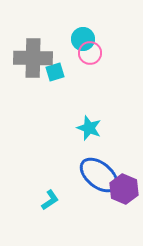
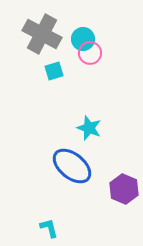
gray cross: moved 9 px right, 24 px up; rotated 27 degrees clockwise
cyan square: moved 1 px left, 1 px up
blue ellipse: moved 27 px left, 9 px up
cyan L-shape: moved 1 px left, 28 px down; rotated 70 degrees counterclockwise
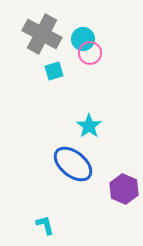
cyan star: moved 2 px up; rotated 15 degrees clockwise
blue ellipse: moved 1 px right, 2 px up
cyan L-shape: moved 4 px left, 3 px up
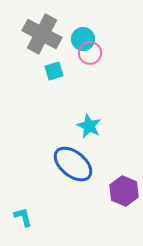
cyan star: rotated 10 degrees counterclockwise
purple hexagon: moved 2 px down
cyan L-shape: moved 22 px left, 8 px up
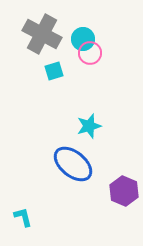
cyan star: rotated 30 degrees clockwise
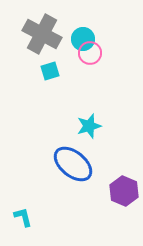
cyan square: moved 4 px left
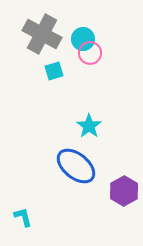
cyan square: moved 4 px right
cyan star: rotated 20 degrees counterclockwise
blue ellipse: moved 3 px right, 2 px down
purple hexagon: rotated 8 degrees clockwise
